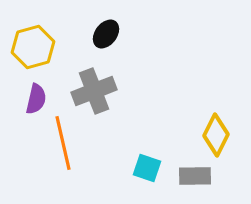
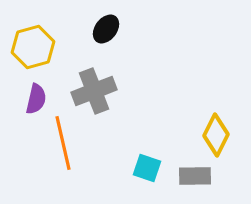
black ellipse: moved 5 px up
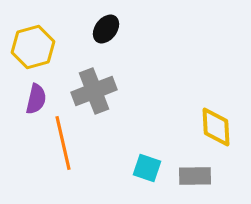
yellow diamond: moved 8 px up; rotated 30 degrees counterclockwise
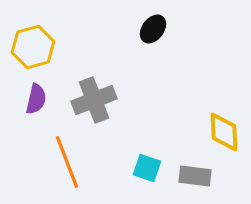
black ellipse: moved 47 px right
gray cross: moved 9 px down
yellow diamond: moved 8 px right, 5 px down
orange line: moved 4 px right, 19 px down; rotated 8 degrees counterclockwise
gray rectangle: rotated 8 degrees clockwise
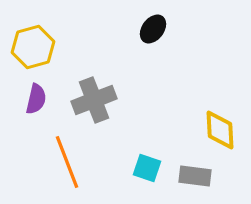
yellow diamond: moved 4 px left, 2 px up
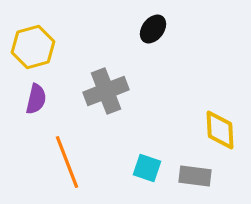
gray cross: moved 12 px right, 9 px up
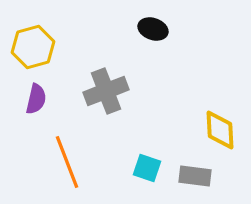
black ellipse: rotated 72 degrees clockwise
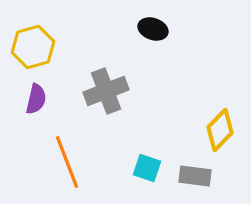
yellow diamond: rotated 48 degrees clockwise
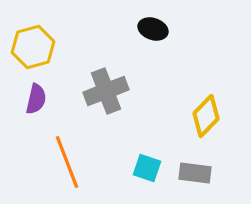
yellow diamond: moved 14 px left, 14 px up
gray rectangle: moved 3 px up
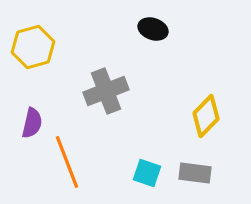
purple semicircle: moved 4 px left, 24 px down
cyan square: moved 5 px down
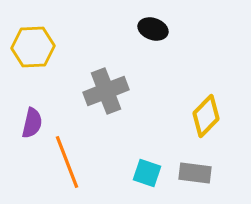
yellow hexagon: rotated 12 degrees clockwise
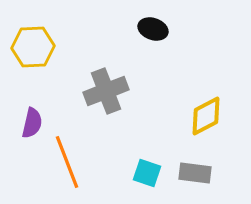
yellow diamond: rotated 18 degrees clockwise
